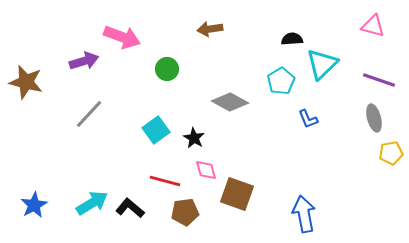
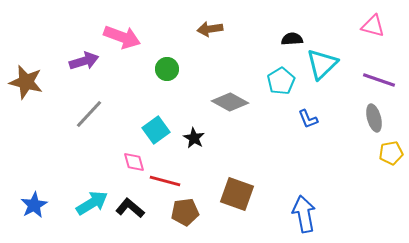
pink diamond: moved 72 px left, 8 px up
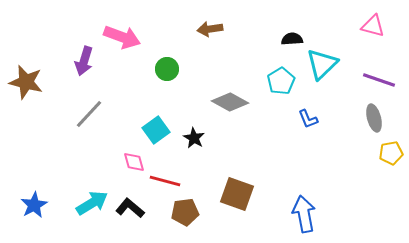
purple arrow: rotated 124 degrees clockwise
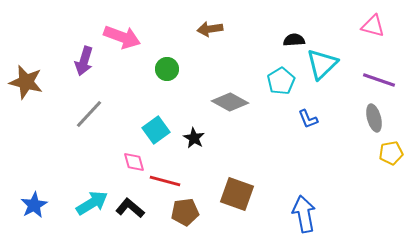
black semicircle: moved 2 px right, 1 px down
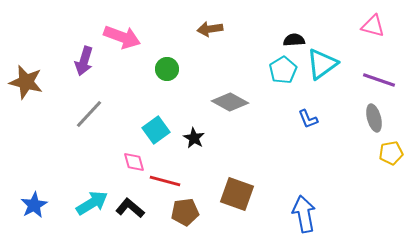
cyan triangle: rotated 8 degrees clockwise
cyan pentagon: moved 2 px right, 11 px up
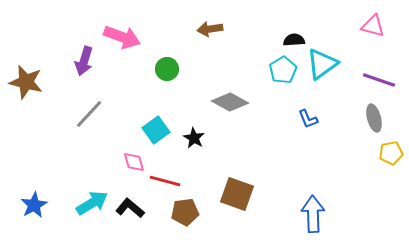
blue arrow: moved 9 px right; rotated 9 degrees clockwise
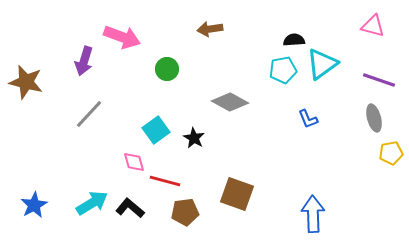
cyan pentagon: rotated 20 degrees clockwise
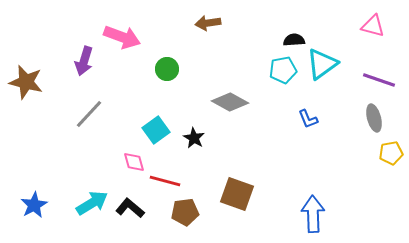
brown arrow: moved 2 px left, 6 px up
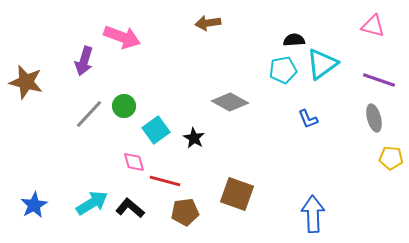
green circle: moved 43 px left, 37 px down
yellow pentagon: moved 5 px down; rotated 15 degrees clockwise
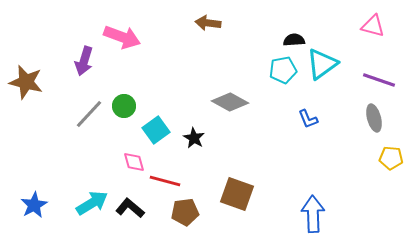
brown arrow: rotated 15 degrees clockwise
